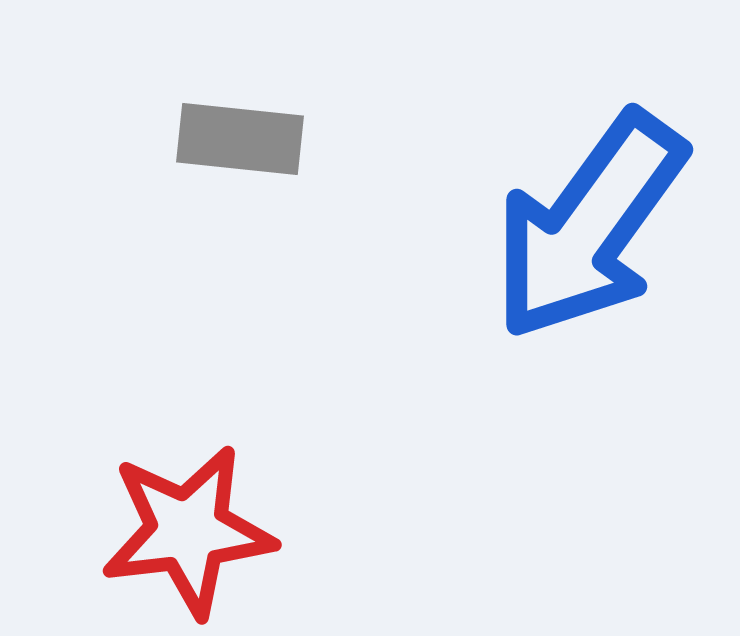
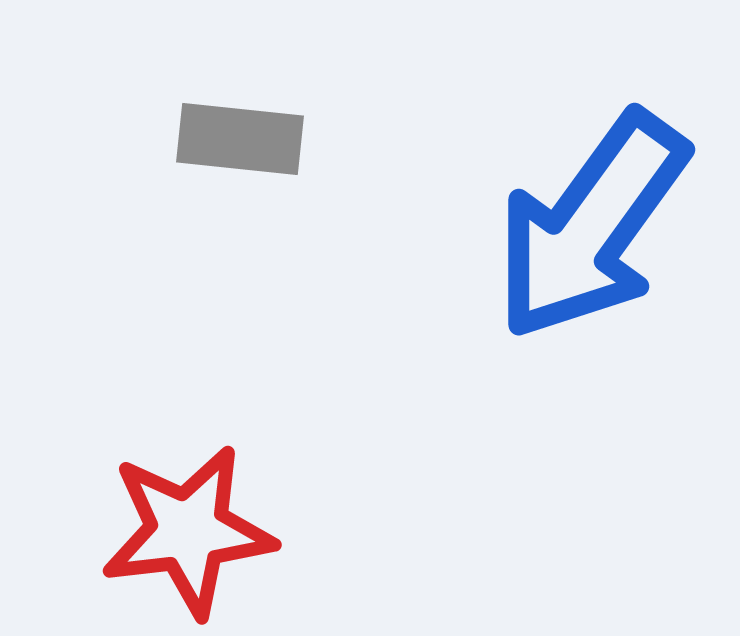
blue arrow: moved 2 px right
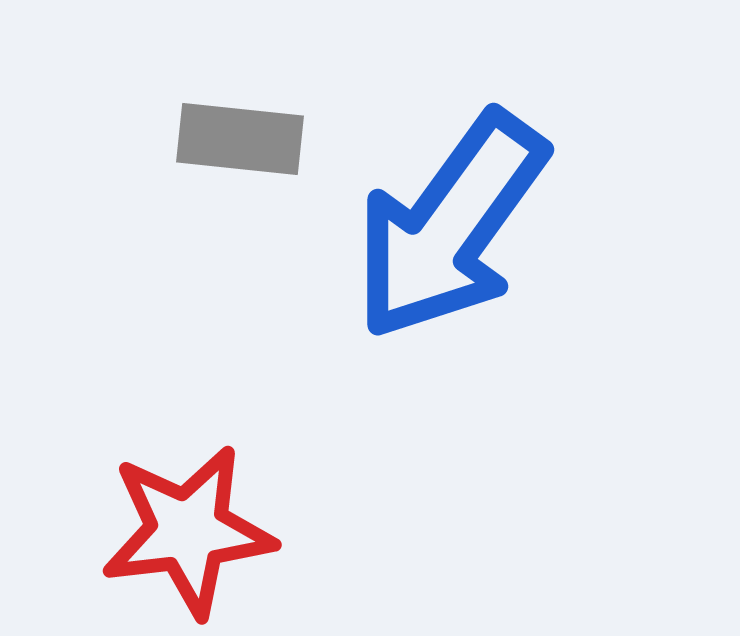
blue arrow: moved 141 px left
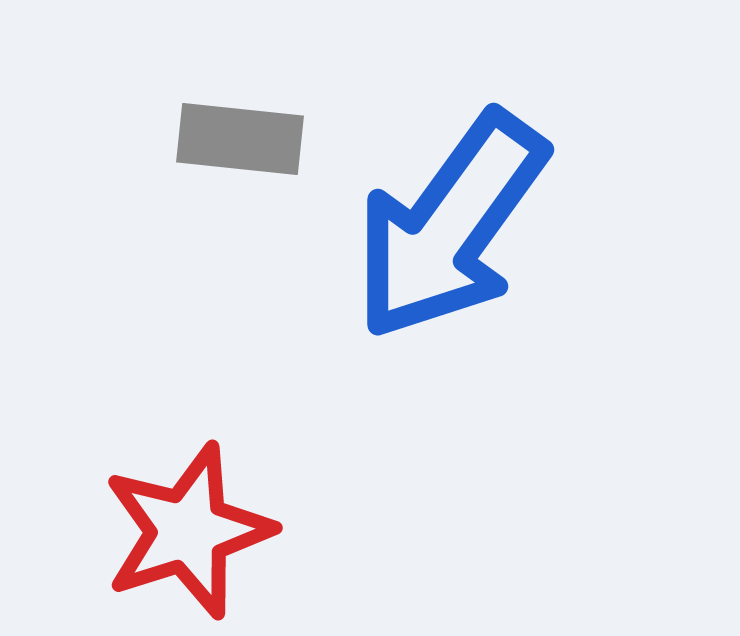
red star: rotated 11 degrees counterclockwise
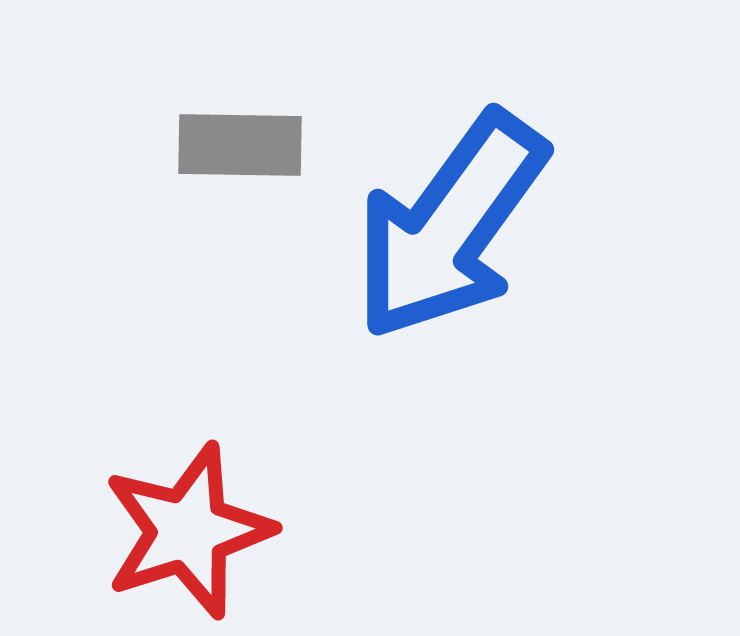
gray rectangle: moved 6 px down; rotated 5 degrees counterclockwise
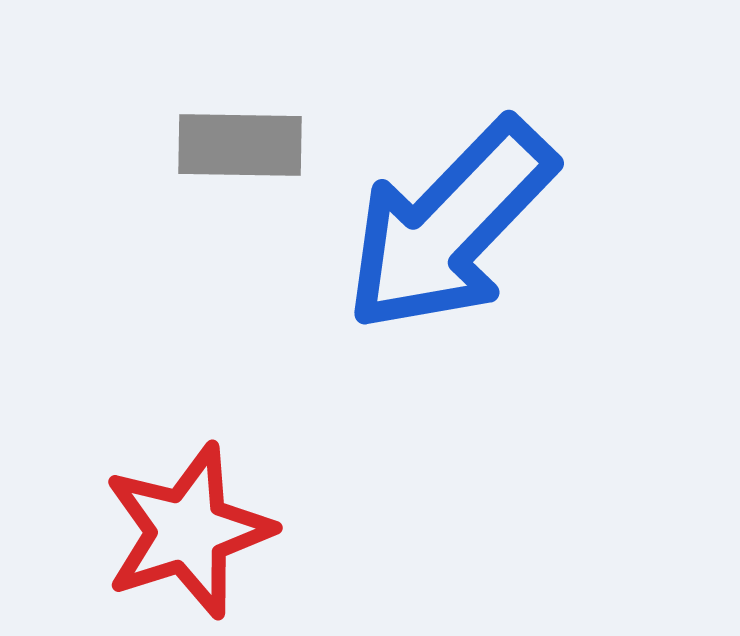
blue arrow: rotated 8 degrees clockwise
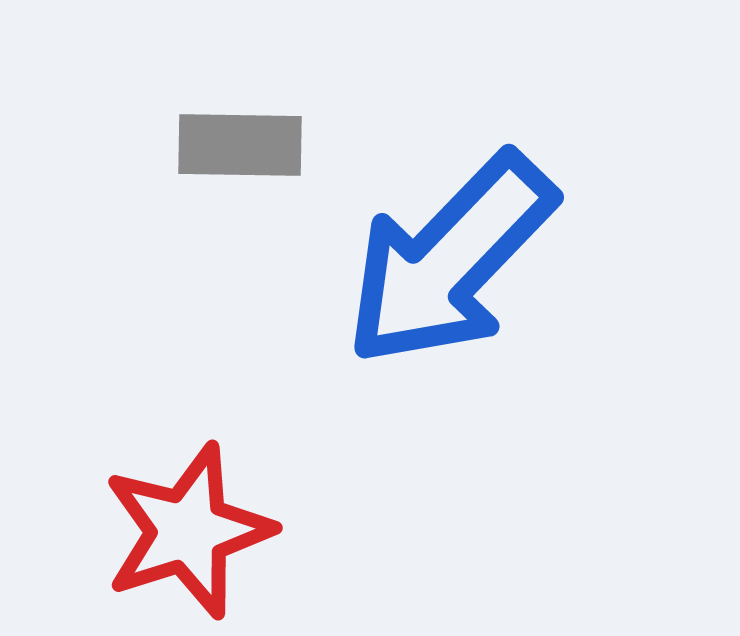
blue arrow: moved 34 px down
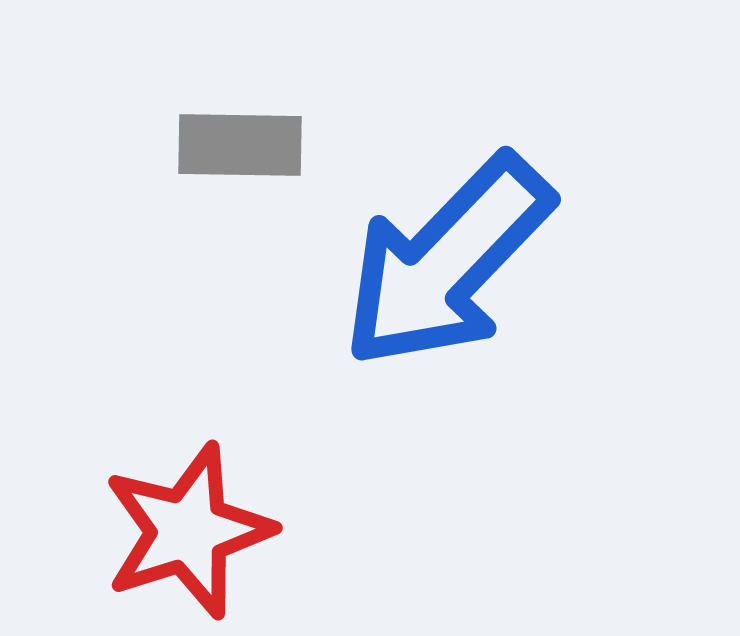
blue arrow: moved 3 px left, 2 px down
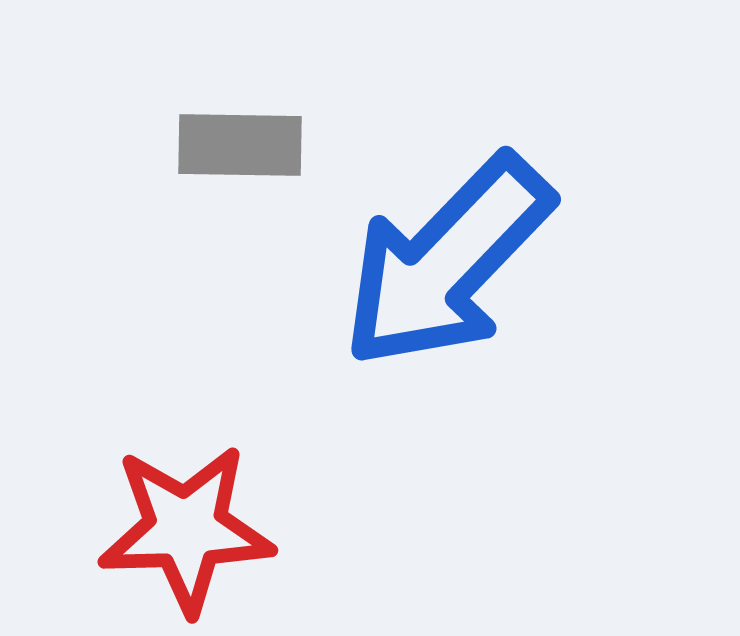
red star: moved 2 px left, 2 px up; rotated 16 degrees clockwise
